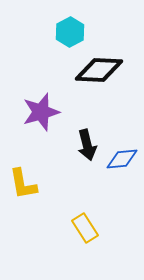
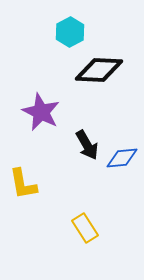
purple star: rotated 30 degrees counterclockwise
black arrow: rotated 16 degrees counterclockwise
blue diamond: moved 1 px up
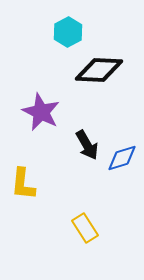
cyan hexagon: moved 2 px left
blue diamond: rotated 12 degrees counterclockwise
yellow L-shape: rotated 16 degrees clockwise
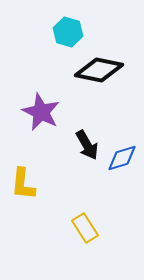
cyan hexagon: rotated 16 degrees counterclockwise
black diamond: rotated 9 degrees clockwise
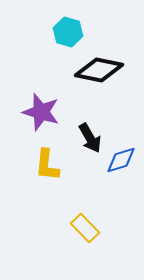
purple star: rotated 9 degrees counterclockwise
black arrow: moved 3 px right, 7 px up
blue diamond: moved 1 px left, 2 px down
yellow L-shape: moved 24 px right, 19 px up
yellow rectangle: rotated 12 degrees counterclockwise
